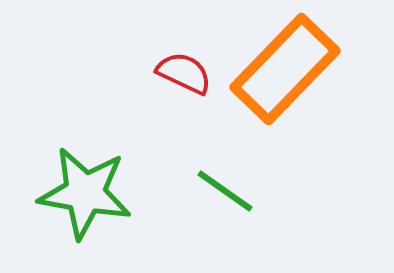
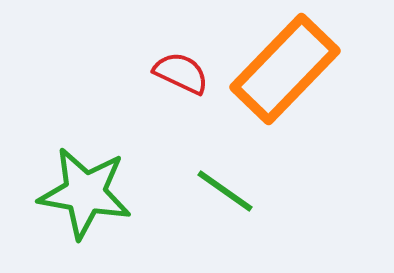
red semicircle: moved 3 px left
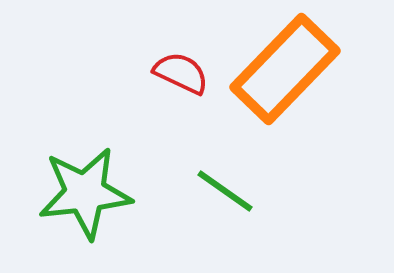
green star: rotated 16 degrees counterclockwise
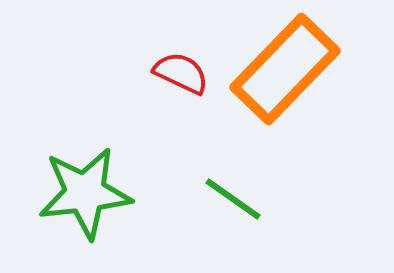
green line: moved 8 px right, 8 px down
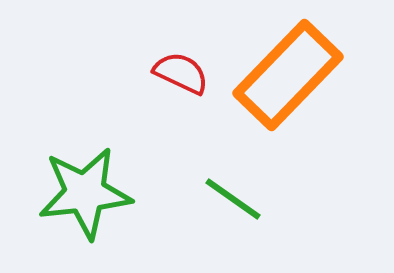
orange rectangle: moved 3 px right, 6 px down
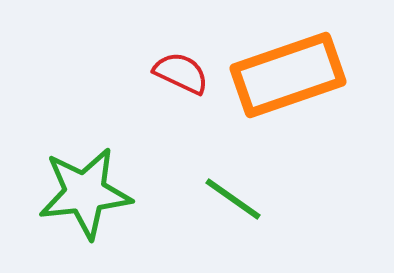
orange rectangle: rotated 27 degrees clockwise
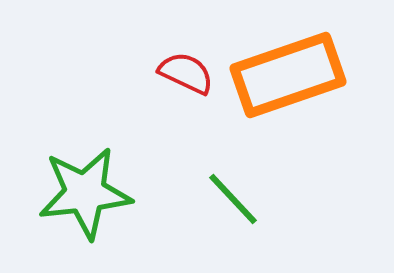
red semicircle: moved 5 px right
green line: rotated 12 degrees clockwise
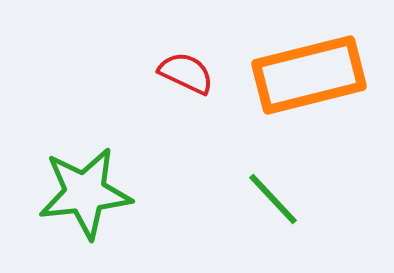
orange rectangle: moved 21 px right; rotated 5 degrees clockwise
green line: moved 40 px right
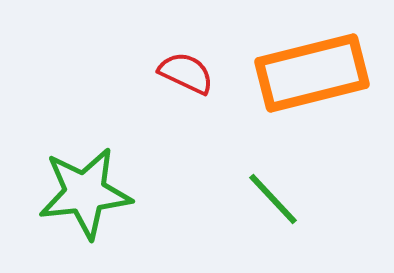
orange rectangle: moved 3 px right, 2 px up
